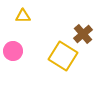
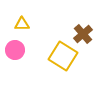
yellow triangle: moved 1 px left, 8 px down
pink circle: moved 2 px right, 1 px up
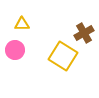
brown cross: moved 1 px right, 1 px up; rotated 12 degrees clockwise
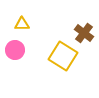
brown cross: rotated 24 degrees counterclockwise
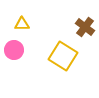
brown cross: moved 1 px right, 6 px up
pink circle: moved 1 px left
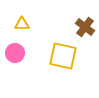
pink circle: moved 1 px right, 3 px down
yellow square: rotated 20 degrees counterclockwise
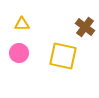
pink circle: moved 4 px right
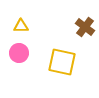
yellow triangle: moved 1 px left, 2 px down
yellow square: moved 1 px left, 6 px down
